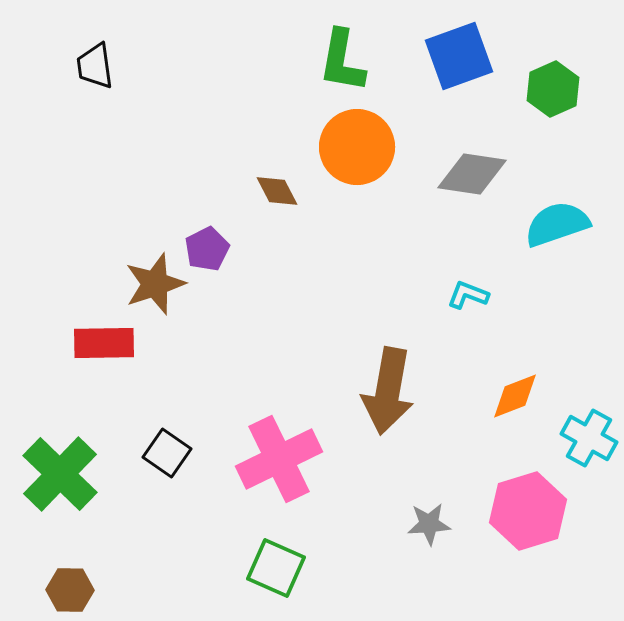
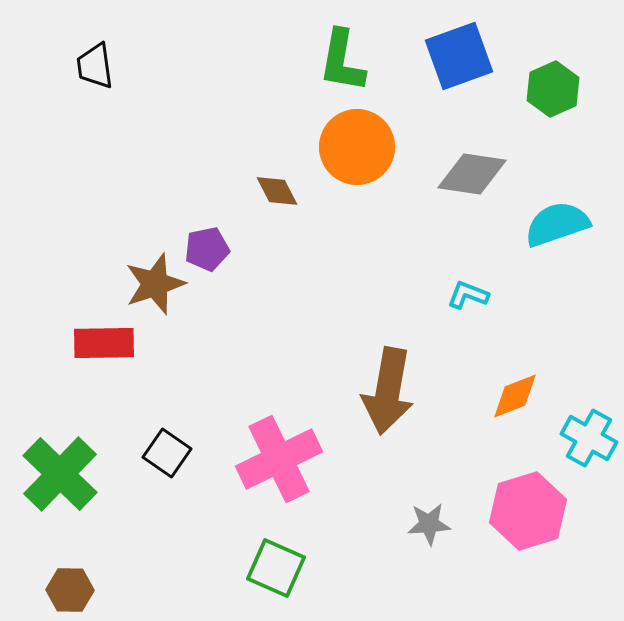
purple pentagon: rotated 15 degrees clockwise
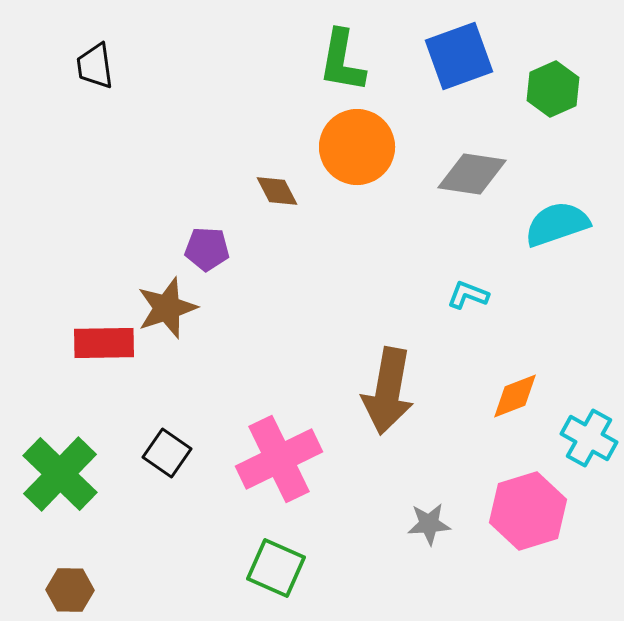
purple pentagon: rotated 15 degrees clockwise
brown star: moved 12 px right, 24 px down
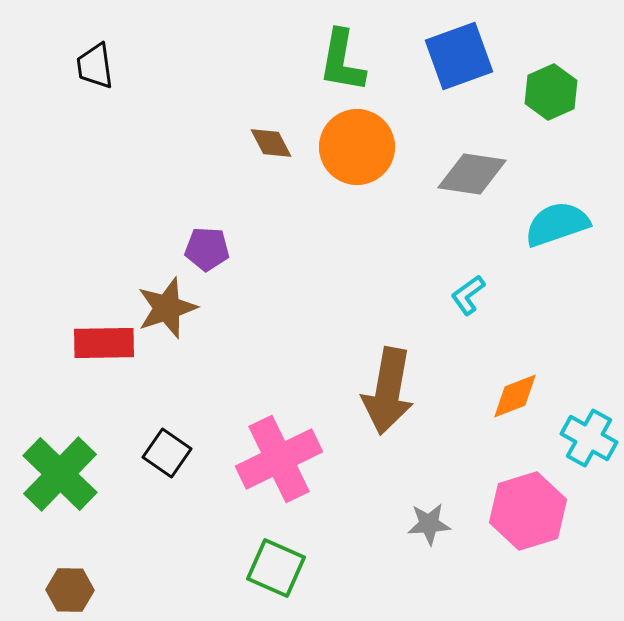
green hexagon: moved 2 px left, 3 px down
brown diamond: moved 6 px left, 48 px up
cyan L-shape: rotated 57 degrees counterclockwise
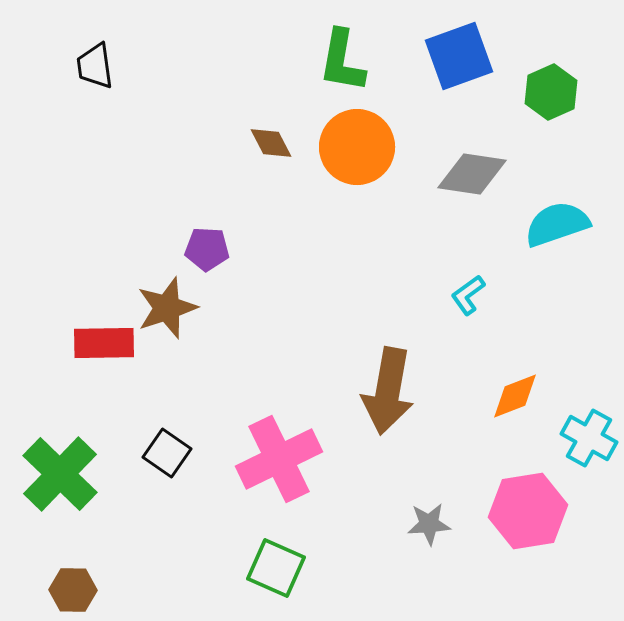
pink hexagon: rotated 8 degrees clockwise
brown hexagon: moved 3 px right
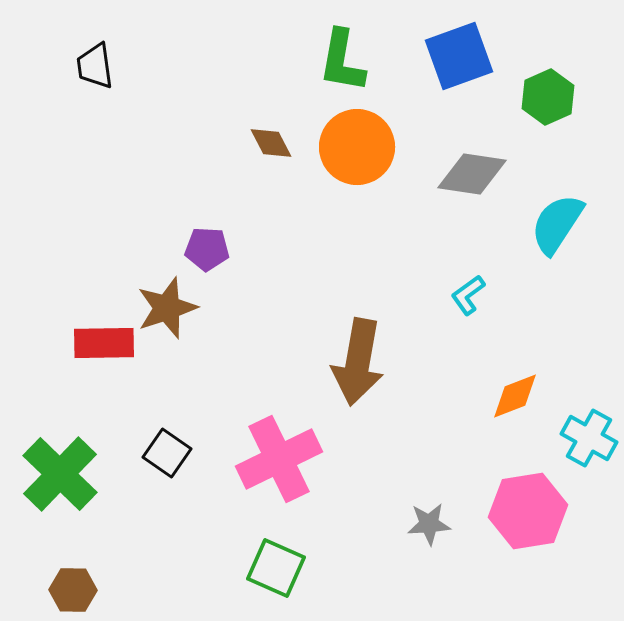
green hexagon: moved 3 px left, 5 px down
cyan semicircle: rotated 38 degrees counterclockwise
brown arrow: moved 30 px left, 29 px up
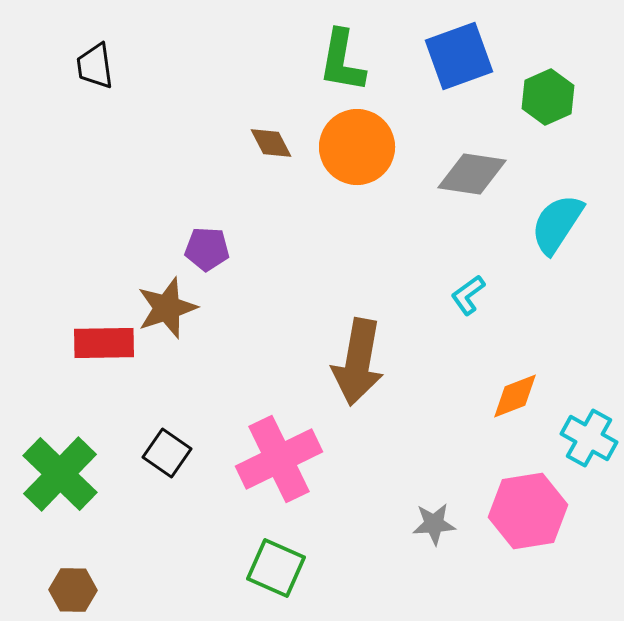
gray star: moved 5 px right
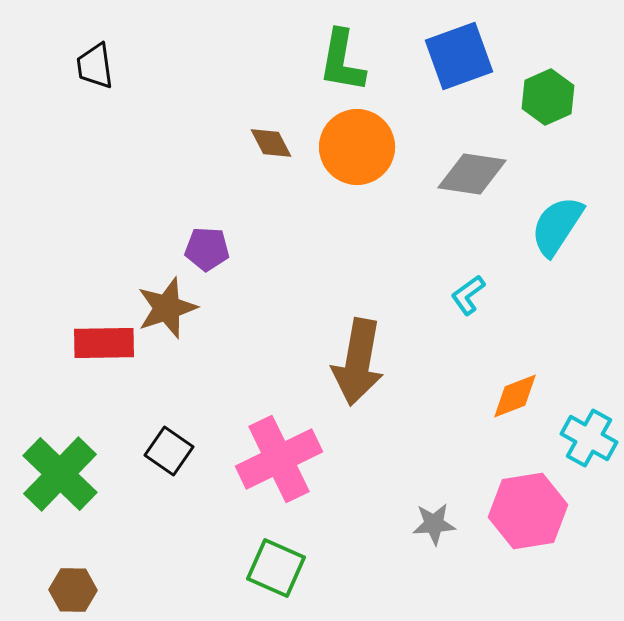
cyan semicircle: moved 2 px down
black square: moved 2 px right, 2 px up
